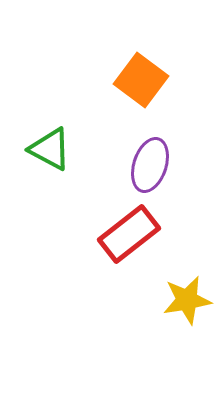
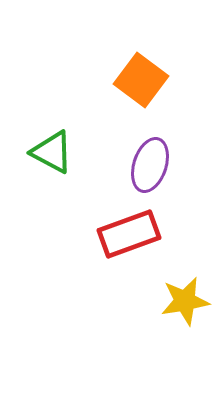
green triangle: moved 2 px right, 3 px down
red rectangle: rotated 18 degrees clockwise
yellow star: moved 2 px left, 1 px down
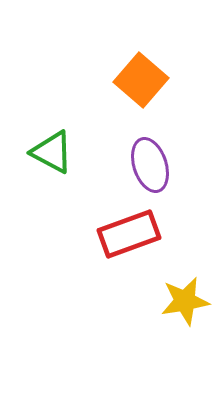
orange square: rotated 4 degrees clockwise
purple ellipse: rotated 36 degrees counterclockwise
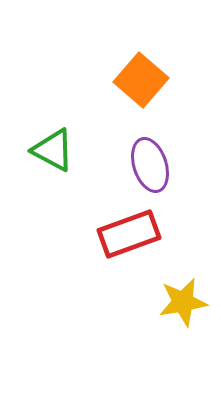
green triangle: moved 1 px right, 2 px up
yellow star: moved 2 px left, 1 px down
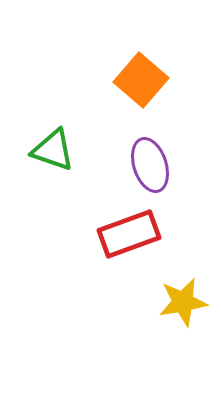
green triangle: rotated 9 degrees counterclockwise
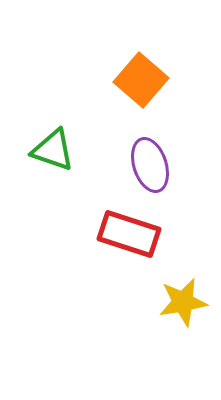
red rectangle: rotated 38 degrees clockwise
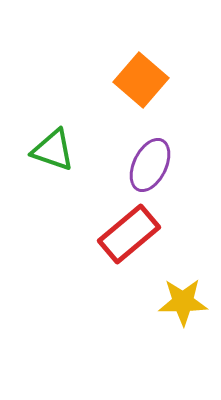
purple ellipse: rotated 44 degrees clockwise
red rectangle: rotated 58 degrees counterclockwise
yellow star: rotated 9 degrees clockwise
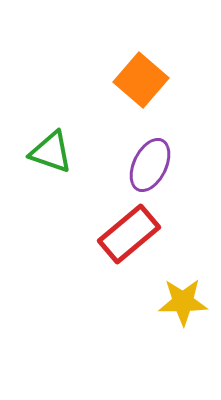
green triangle: moved 2 px left, 2 px down
